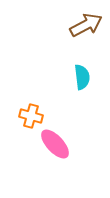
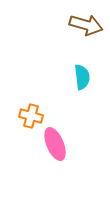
brown arrow: rotated 44 degrees clockwise
pink ellipse: rotated 20 degrees clockwise
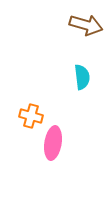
pink ellipse: moved 2 px left, 1 px up; rotated 32 degrees clockwise
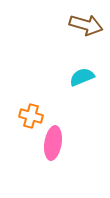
cyan semicircle: rotated 105 degrees counterclockwise
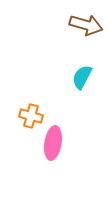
cyan semicircle: rotated 40 degrees counterclockwise
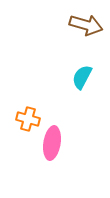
orange cross: moved 3 px left, 3 px down
pink ellipse: moved 1 px left
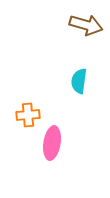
cyan semicircle: moved 3 px left, 4 px down; rotated 20 degrees counterclockwise
orange cross: moved 4 px up; rotated 20 degrees counterclockwise
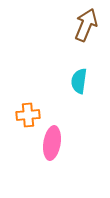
brown arrow: rotated 84 degrees counterclockwise
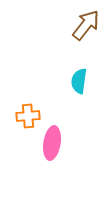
brown arrow: rotated 16 degrees clockwise
orange cross: moved 1 px down
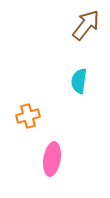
orange cross: rotated 10 degrees counterclockwise
pink ellipse: moved 16 px down
